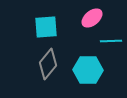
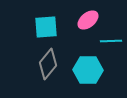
pink ellipse: moved 4 px left, 2 px down
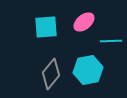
pink ellipse: moved 4 px left, 2 px down
gray diamond: moved 3 px right, 10 px down
cyan hexagon: rotated 12 degrees counterclockwise
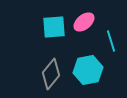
cyan square: moved 8 px right
cyan line: rotated 75 degrees clockwise
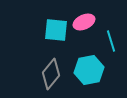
pink ellipse: rotated 15 degrees clockwise
cyan square: moved 2 px right, 3 px down; rotated 10 degrees clockwise
cyan hexagon: moved 1 px right
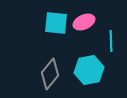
cyan square: moved 7 px up
cyan line: rotated 15 degrees clockwise
gray diamond: moved 1 px left
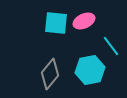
pink ellipse: moved 1 px up
cyan line: moved 5 px down; rotated 35 degrees counterclockwise
cyan hexagon: moved 1 px right
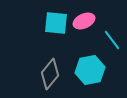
cyan line: moved 1 px right, 6 px up
